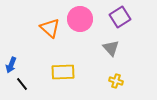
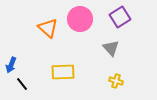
orange triangle: moved 2 px left
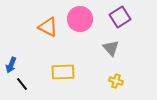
orange triangle: moved 1 px up; rotated 15 degrees counterclockwise
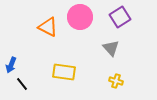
pink circle: moved 2 px up
yellow rectangle: moved 1 px right; rotated 10 degrees clockwise
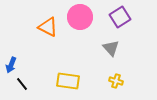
yellow rectangle: moved 4 px right, 9 px down
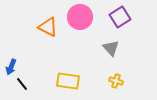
blue arrow: moved 2 px down
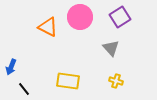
black line: moved 2 px right, 5 px down
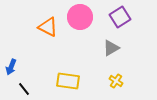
gray triangle: rotated 42 degrees clockwise
yellow cross: rotated 16 degrees clockwise
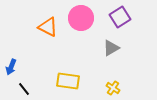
pink circle: moved 1 px right, 1 px down
yellow cross: moved 3 px left, 7 px down
